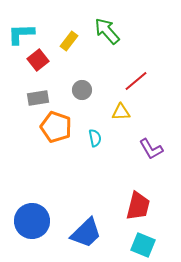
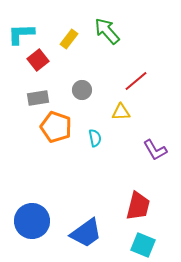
yellow rectangle: moved 2 px up
purple L-shape: moved 4 px right, 1 px down
blue trapezoid: rotated 8 degrees clockwise
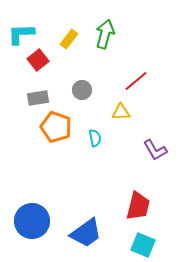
green arrow: moved 2 px left, 3 px down; rotated 56 degrees clockwise
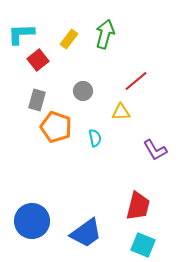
gray circle: moved 1 px right, 1 px down
gray rectangle: moved 1 px left, 2 px down; rotated 65 degrees counterclockwise
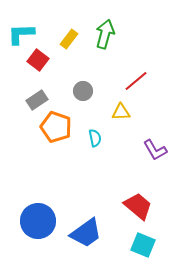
red square: rotated 15 degrees counterclockwise
gray rectangle: rotated 40 degrees clockwise
red trapezoid: rotated 64 degrees counterclockwise
blue circle: moved 6 px right
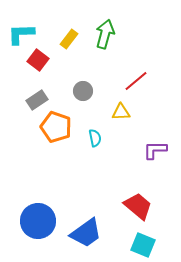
purple L-shape: rotated 120 degrees clockwise
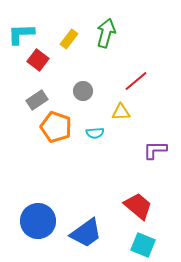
green arrow: moved 1 px right, 1 px up
cyan semicircle: moved 5 px up; rotated 96 degrees clockwise
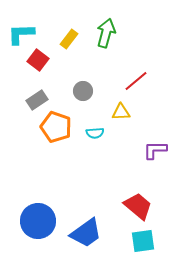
cyan square: moved 4 px up; rotated 30 degrees counterclockwise
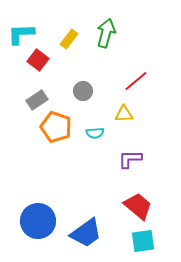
yellow triangle: moved 3 px right, 2 px down
purple L-shape: moved 25 px left, 9 px down
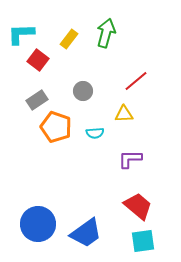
blue circle: moved 3 px down
